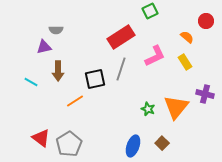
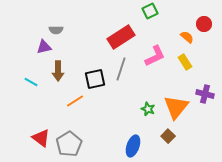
red circle: moved 2 px left, 3 px down
brown square: moved 6 px right, 7 px up
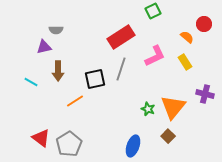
green square: moved 3 px right
orange triangle: moved 3 px left
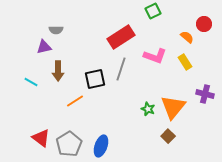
pink L-shape: rotated 45 degrees clockwise
blue ellipse: moved 32 px left
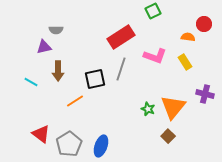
orange semicircle: moved 1 px right; rotated 32 degrees counterclockwise
red triangle: moved 4 px up
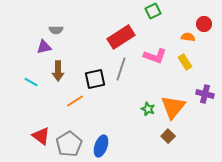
red triangle: moved 2 px down
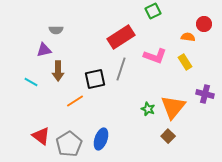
purple triangle: moved 3 px down
blue ellipse: moved 7 px up
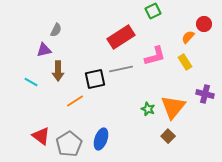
gray semicircle: rotated 64 degrees counterclockwise
orange semicircle: rotated 56 degrees counterclockwise
pink L-shape: rotated 35 degrees counterclockwise
gray line: rotated 60 degrees clockwise
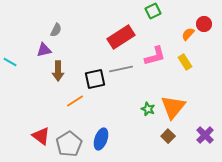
orange semicircle: moved 3 px up
cyan line: moved 21 px left, 20 px up
purple cross: moved 41 px down; rotated 30 degrees clockwise
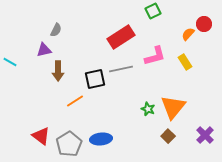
blue ellipse: rotated 65 degrees clockwise
